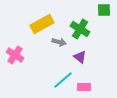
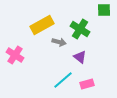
yellow rectangle: moved 1 px down
pink rectangle: moved 3 px right, 3 px up; rotated 16 degrees counterclockwise
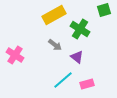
green square: rotated 16 degrees counterclockwise
yellow rectangle: moved 12 px right, 10 px up
gray arrow: moved 4 px left, 3 px down; rotated 24 degrees clockwise
purple triangle: moved 3 px left
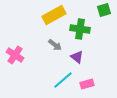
green cross: rotated 24 degrees counterclockwise
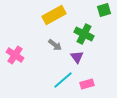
green cross: moved 4 px right, 5 px down; rotated 18 degrees clockwise
purple triangle: rotated 16 degrees clockwise
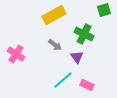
pink cross: moved 1 px right, 1 px up
pink rectangle: moved 1 px down; rotated 40 degrees clockwise
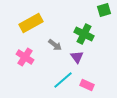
yellow rectangle: moved 23 px left, 8 px down
pink cross: moved 9 px right, 3 px down
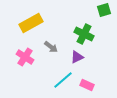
gray arrow: moved 4 px left, 2 px down
purple triangle: rotated 40 degrees clockwise
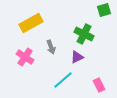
gray arrow: rotated 32 degrees clockwise
pink rectangle: moved 12 px right; rotated 40 degrees clockwise
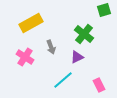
green cross: rotated 12 degrees clockwise
